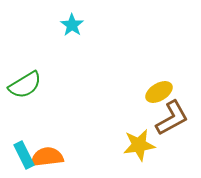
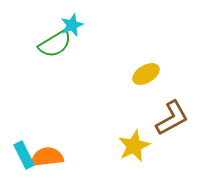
cyan star: rotated 15 degrees clockwise
green semicircle: moved 30 px right, 41 px up
yellow ellipse: moved 13 px left, 18 px up
yellow star: moved 5 px left, 1 px down; rotated 16 degrees counterclockwise
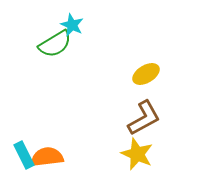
cyan star: rotated 25 degrees counterclockwise
brown L-shape: moved 28 px left
yellow star: moved 3 px right, 8 px down; rotated 24 degrees counterclockwise
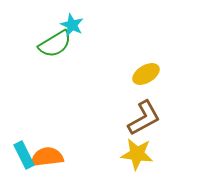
yellow star: rotated 16 degrees counterclockwise
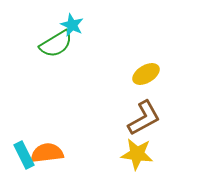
green semicircle: moved 1 px right
orange semicircle: moved 4 px up
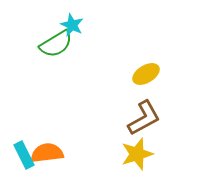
yellow star: rotated 24 degrees counterclockwise
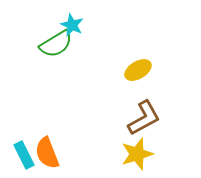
yellow ellipse: moved 8 px left, 4 px up
orange semicircle: rotated 104 degrees counterclockwise
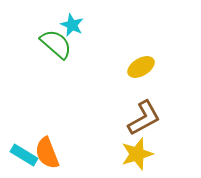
green semicircle: rotated 108 degrees counterclockwise
yellow ellipse: moved 3 px right, 3 px up
cyan rectangle: rotated 32 degrees counterclockwise
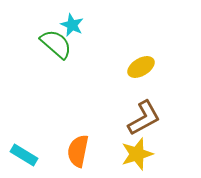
orange semicircle: moved 31 px right, 2 px up; rotated 32 degrees clockwise
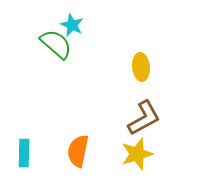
yellow ellipse: rotated 64 degrees counterclockwise
cyan rectangle: moved 2 px up; rotated 60 degrees clockwise
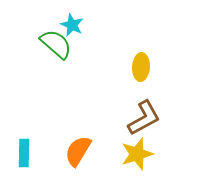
yellow ellipse: rotated 8 degrees clockwise
orange semicircle: rotated 20 degrees clockwise
